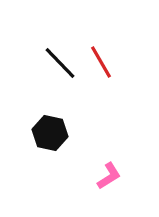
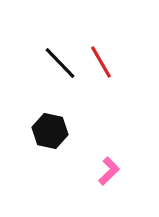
black hexagon: moved 2 px up
pink L-shape: moved 5 px up; rotated 12 degrees counterclockwise
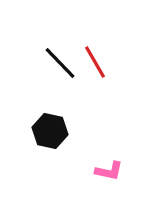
red line: moved 6 px left
pink L-shape: rotated 56 degrees clockwise
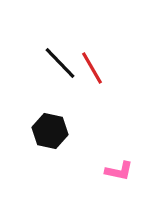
red line: moved 3 px left, 6 px down
pink L-shape: moved 10 px right
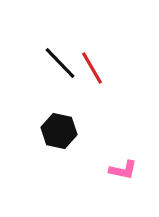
black hexagon: moved 9 px right
pink L-shape: moved 4 px right, 1 px up
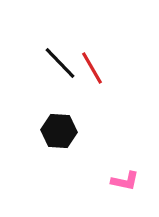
black hexagon: rotated 8 degrees counterclockwise
pink L-shape: moved 2 px right, 11 px down
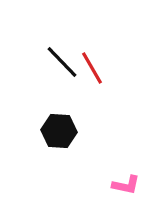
black line: moved 2 px right, 1 px up
pink L-shape: moved 1 px right, 4 px down
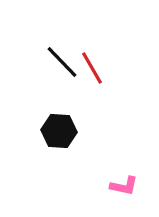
pink L-shape: moved 2 px left, 1 px down
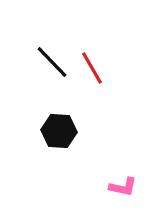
black line: moved 10 px left
pink L-shape: moved 1 px left, 1 px down
